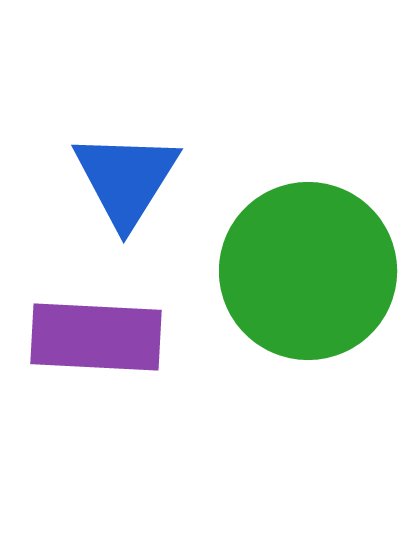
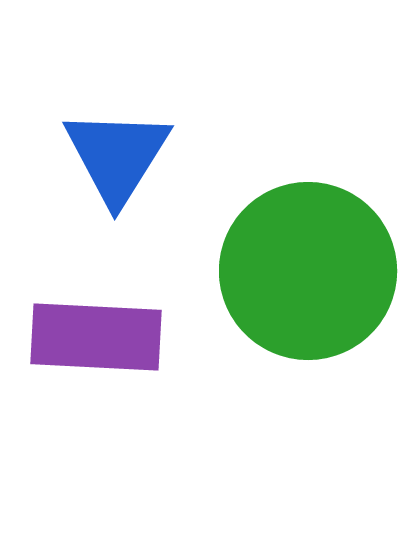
blue triangle: moved 9 px left, 23 px up
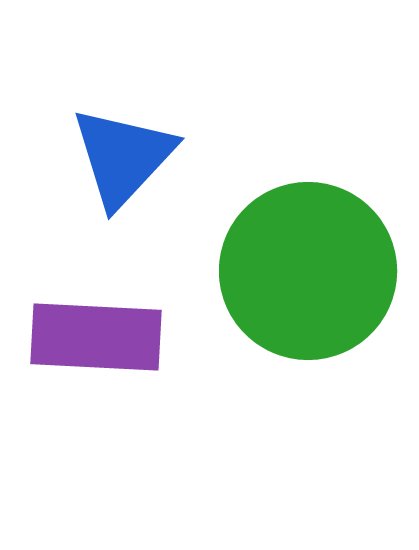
blue triangle: moved 6 px right, 1 px down; rotated 11 degrees clockwise
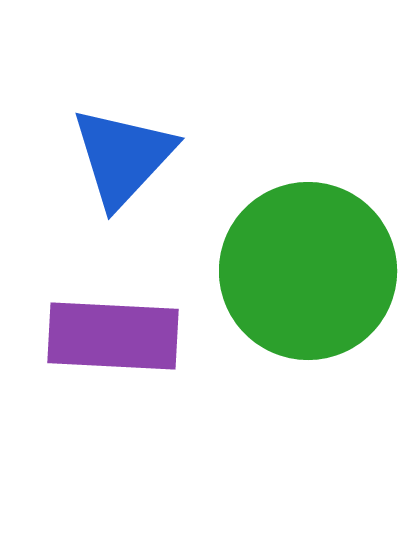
purple rectangle: moved 17 px right, 1 px up
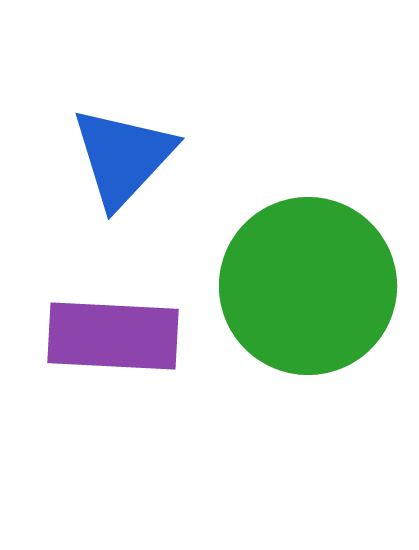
green circle: moved 15 px down
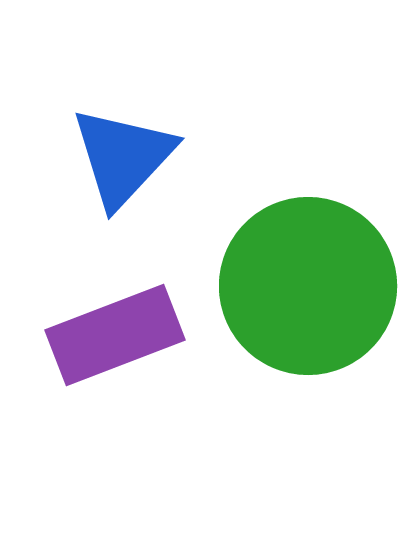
purple rectangle: moved 2 px right, 1 px up; rotated 24 degrees counterclockwise
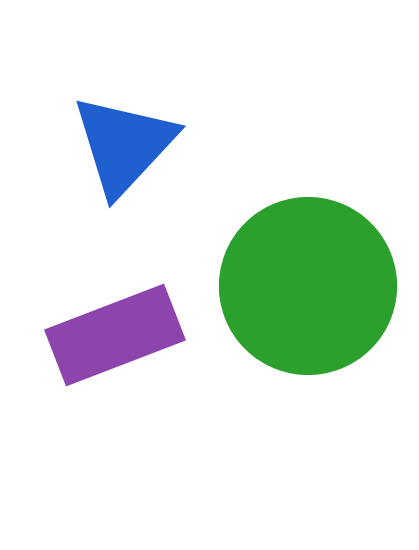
blue triangle: moved 1 px right, 12 px up
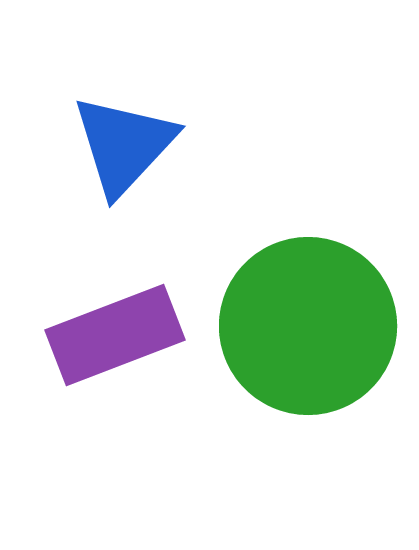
green circle: moved 40 px down
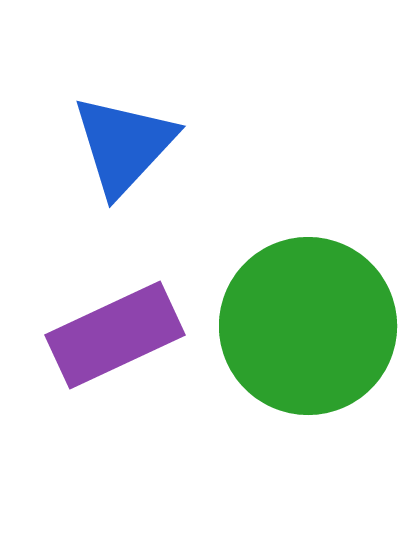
purple rectangle: rotated 4 degrees counterclockwise
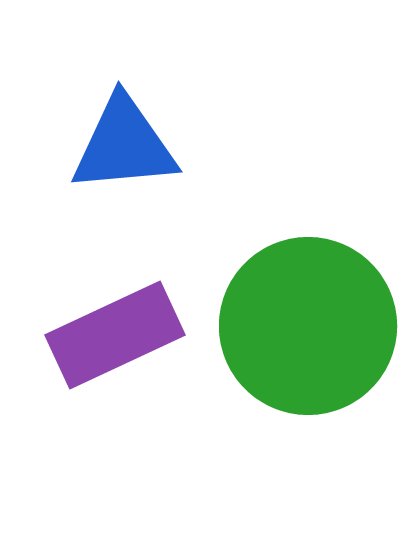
blue triangle: rotated 42 degrees clockwise
